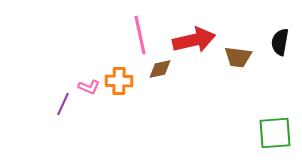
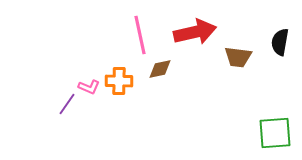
red arrow: moved 1 px right, 8 px up
purple line: moved 4 px right; rotated 10 degrees clockwise
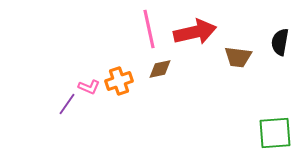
pink line: moved 9 px right, 6 px up
orange cross: rotated 20 degrees counterclockwise
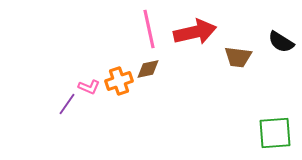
black semicircle: moved 1 px right; rotated 68 degrees counterclockwise
brown diamond: moved 12 px left
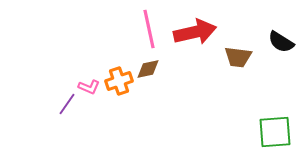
green square: moved 1 px up
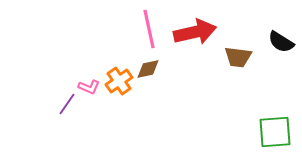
orange cross: rotated 16 degrees counterclockwise
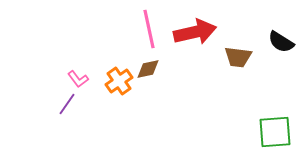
pink L-shape: moved 11 px left, 8 px up; rotated 30 degrees clockwise
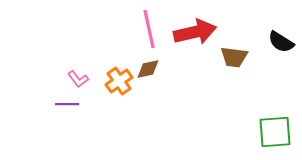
brown trapezoid: moved 4 px left
purple line: rotated 55 degrees clockwise
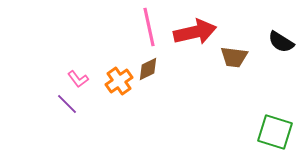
pink line: moved 2 px up
brown diamond: rotated 15 degrees counterclockwise
purple line: rotated 45 degrees clockwise
green square: rotated 21 degrees clockwise
